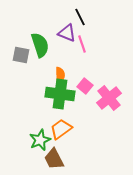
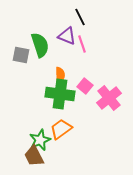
purple triangle: moved 3 px down
brown trapezoid: moved 20 px left, 3 px up
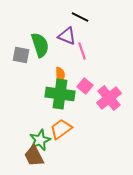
black line: rotated 36 degrees counterclockwise
pink line: moved 7 px down
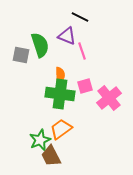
pink square: rotated 35 degrees clockwise
brown trapezoid: moved 17 px right
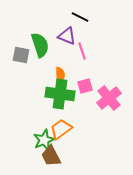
green star: moved 4 px right
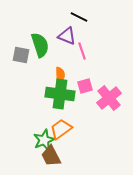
black line: moved 1 px left
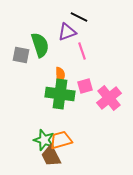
purple triangle: moved 4 px up; rotated 42 degrees counterclockwise
orange trapezoid: moved 11 px down; rotated 20 degrees clockwise
green star: rotated 30 degrees counterclockwise
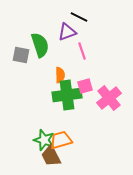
green cross: moved 7 px right, 1 px down; rotated 16 degrees counterclockwise
